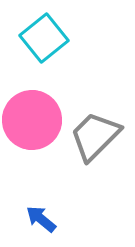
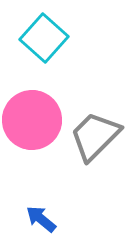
cyan square: rotated 9 degrees counterclockwise
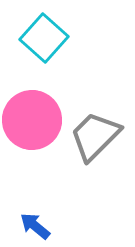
blue arrow: moved 6 px left, 7 px down
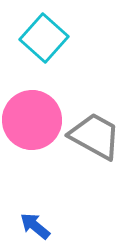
gray trapezoid: rotated 74 degrees clockwise
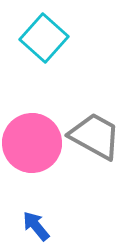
pink circle: moved 23 px down
blue arrow: moved 1 px right; rotated 12 degrees clockwise
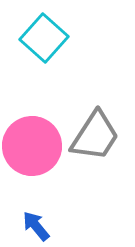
gray trapezoid: rotated 94 degrees clockwise
pink circle: moved 3 px down
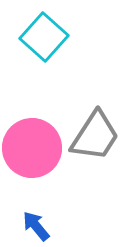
cyan square: moved 1 px up
pink circle: moved 2 px down
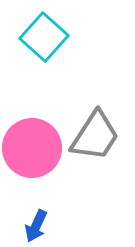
blue arrow: rotated 116 degrees counterclockwise
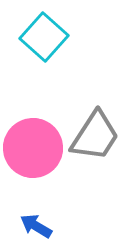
pink circle: moved 1 px right
blue arrow: rotated 96 degrees clockwise
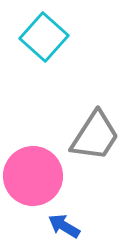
pink circle: moved 28 px down
blue arrow: moved 28 px right
